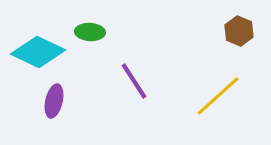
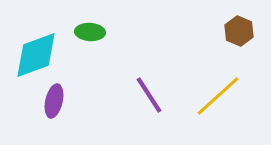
cyan diamond: moved 2 px left, 3 px down; rotated 46 degrees counterclockwise
purple line: moved 15 px right, 14 px down
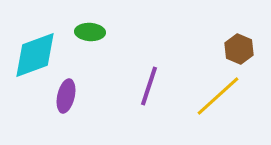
brown hexagon: moved 18 px down
cyan diamond: moved 1 px left
purple line: moved 9 px up; rotated 51 degrees clockwise
purple ellipse: moved 12 px right, 5 px up
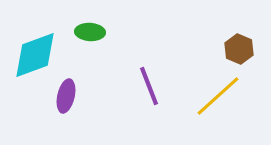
purple line: rotated 39 degrees counterclockwise
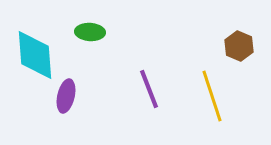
brown hexagon: moved 3 px up
cyan diamond: rotated 74 degrees counterclockwise
purple line: moved 3 px down
yellow line: moved 6 px left; rotated 66 degrees counterclockwise
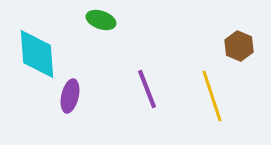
green ellipse: moved 11 px right, 12 px up; rotated 16 degrees clockwise
cyan diamond: moved 2 px right, 1 px up
purple line: moved 2 px left
purple ellipse: moved 4 px right
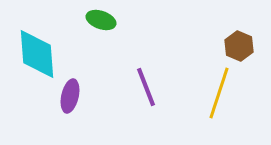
purple line: moved 1 px left, 2 px up
yellow line: moved 7 px right, 3 px up; rotated 36 degrees clockwise
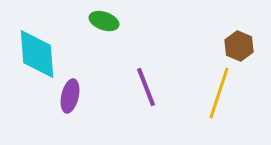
green ellipse: moved 3 px right, 1 px down
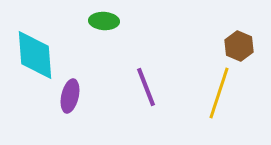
green ellipse: rotated 16 degrees counterclockwise
cyan diamond: moved 2 px left, 1 px down
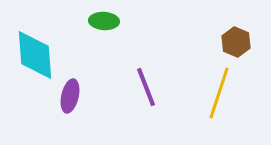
brown hexagon: moved 3 px left, 4 px up
